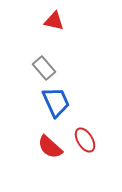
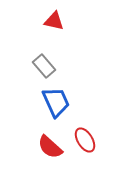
gray rectangle: moved 2 px up
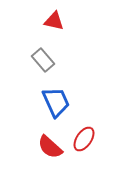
gray rectangle: moved 1 px left, 6 px up
red ellipse: moved 1 px left, 1 px up; rotated 65 degrees clockwise
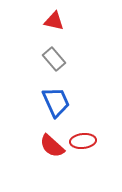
gray rectangle: moved 11 px right, 1 px up
red ellipse: moved 1 px left, 2 px down; rotated 50 degrees clockwise
red semicircle: moved 2 px right, 1 px up
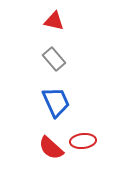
red semicircle: moved 1 px left, 2 px down
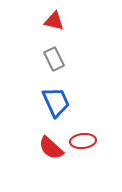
gray rectangle: rotated 15 degrees clockwise
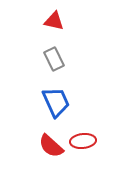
red semicircle: moved 2 px up
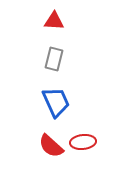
red triangle: rotated 10 degrees counterclockwise
gray rectangle: rotated 40 degrees clockwise
red ellipse: moved 1 px down
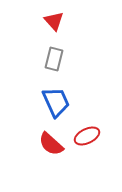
red triangle: rotated 45 degrees clockwise
red ellipse: moved 4 px right, 6 px up; rotated 20 degrees counterclockwise
red semicircle: moved 2 px up
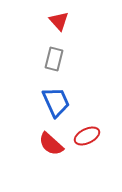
red triangle: moved 5 px right
